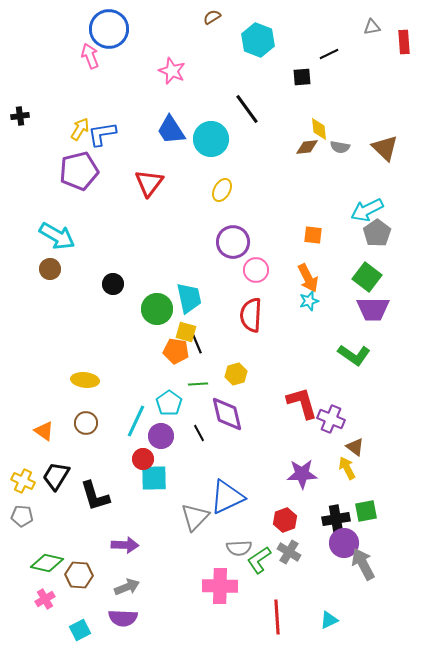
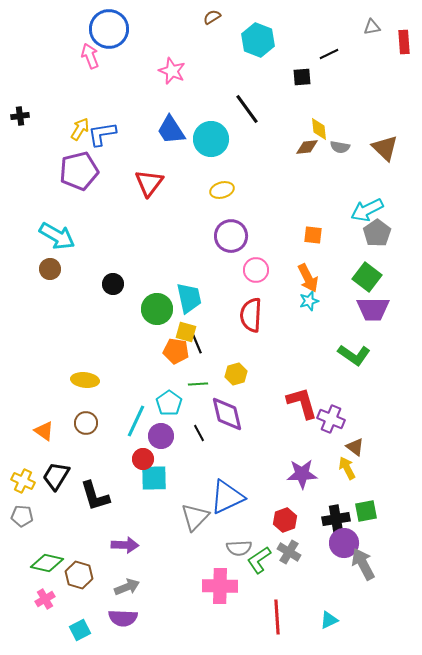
yellow ellipse at (222, 190): rotated 45 degrees clockwise
purple circle at (233, 242): moved 2 px left, 6 px up
brown hexagon at (79, 575): rotated 12 degrees clockwise
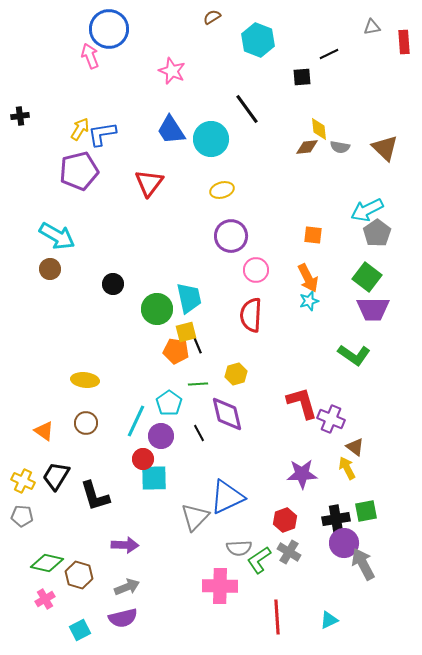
yellow square at (186, 332): rotated 30 degrees counterclockwise
purple semicircle at (123, 618): rotated 16 degrees counterclockwise
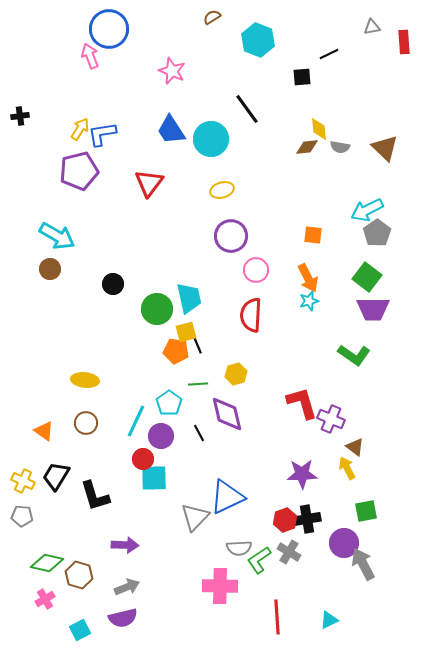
black cross at (336, 519): moved 29 px left
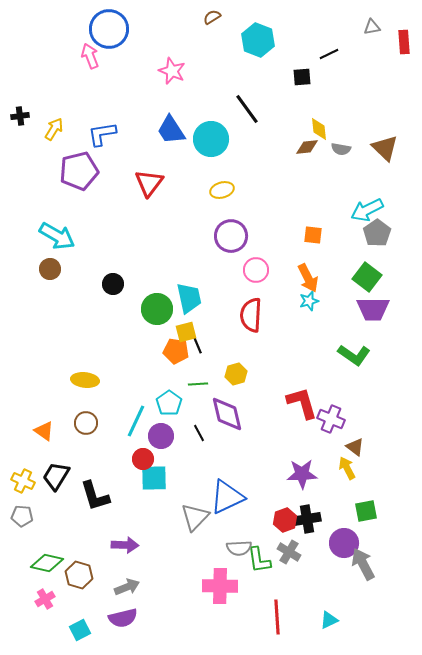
yellow arrow at (80, 129): moved 26 px left
gray semicircle at (340, 147): moved 1 px right, 2 px down
green L-shape at (259, 560): rotated 64 degrees counterclockwise
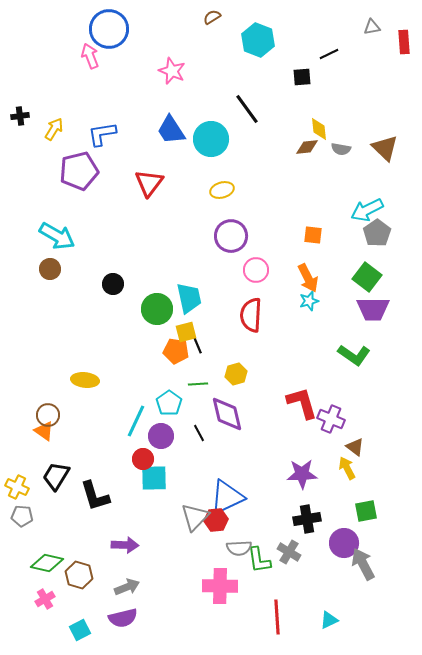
brown circle at (86, 423): moved 38 px left, 8 px up
yellow cross at (23, 481): moved 6 px left, 6 px down
red hexagon at (285, 520): moved 69 px left; rotated 15 degrees clockwise
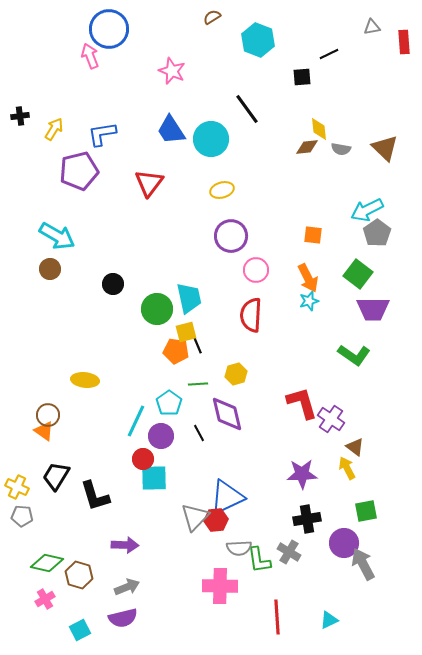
green square at (367, 277): moved 9 px left, 3 px up
purple cross at (331, 419): rotated 12 degrees clockwise
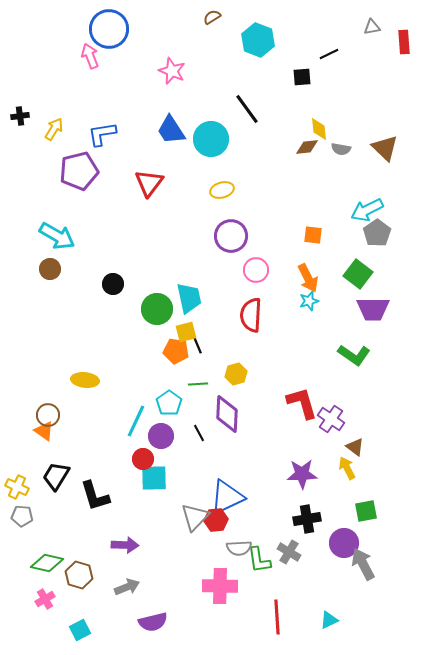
purple diamond at (227, 414): rotated 15 degrees clockwise
purple semicircle at (123, 618): moved 30 px right, 4 px down
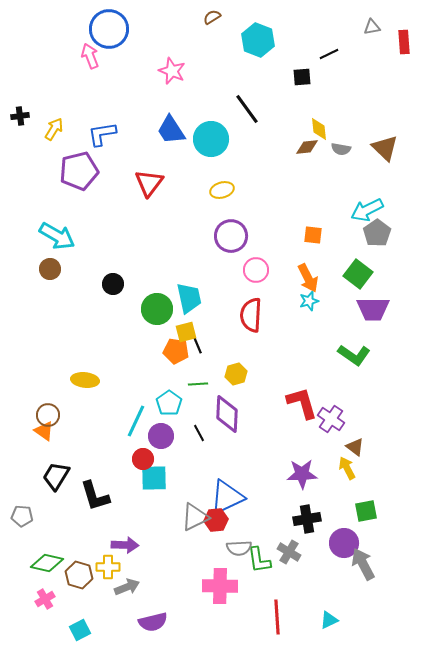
yellow cross at (17, 487): moved 91 px right, 80 px down; rotated 25 degrees counterclockwise
gray triangle at (195, 517): rotated 20 degrees clockwise
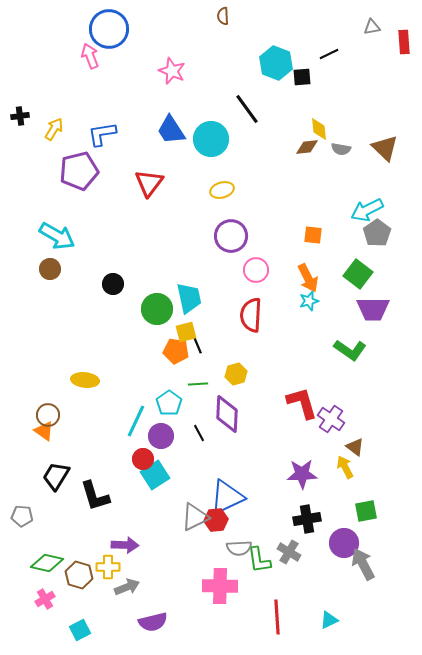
brown semicircle at (212, 17): moved 11 px right, 1 px up; rotated 60 degrees counterclockwise
cyan hexagon at (258, 40): moved 18 px right, 23 px down
green L-shape at (354, 355): moved 4 px left, 5 px up
yellow arrow at (347, 468): moved 2 px left, 1 px up
cyan square at (154, 478): moved 1 px right, 3 px up; rotated 32 degrees counterclockwise
